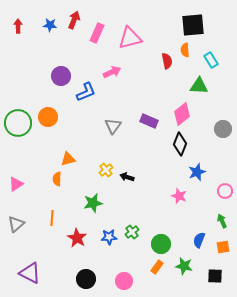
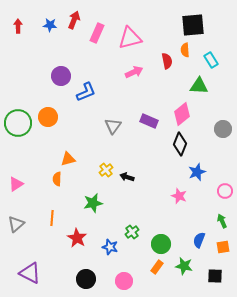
pink arrow at (112, 72): moved 22 px right
blue star at (109, 237): moved 1 px right, 10 px down; rotated 21 degrees clockwise
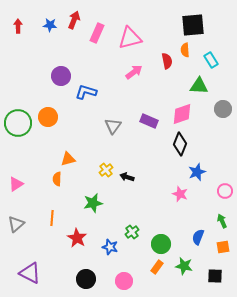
pink arrow at (134, 72): rotated 12 degrees counterclockwise
blue L-shape at (86, 92): rotated 140 degrees counterclockwise
pink diamond at (182, 114): rotated 20 degrees clockwise
gray circle at (223, 129): moved 20 px up
pink star at (179, 196): moved 1 px right, 2 px up
blue semicircle at (199, 240): moved 1 px left, 3 px up
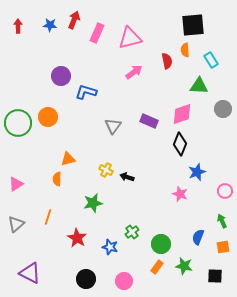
yellow cross at (106, 170): rotated 24 degrees counterclockwise
orange line at (52, 218): moved 4 px left, 1 px up; rotated 14 degrees clockwise
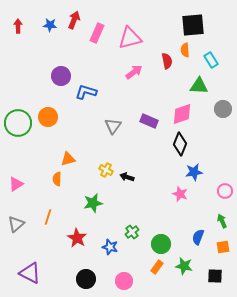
blue star at (197, 172): moved 3 px left; rotated 12 degrees clockwise
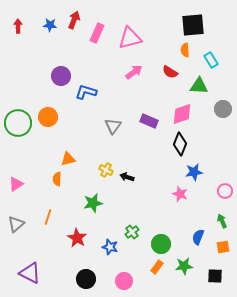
red semicircle at (167, 61): moved 3 px right, 11 px down; rotated 133 degrees clockwise
green star at (184, 266): rotated 18 degrees counterclockwise
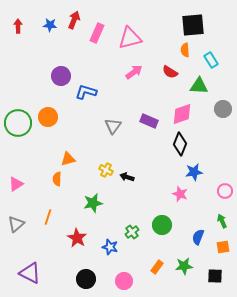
green circle at (161, 244): moved 1 px right, 19 px up
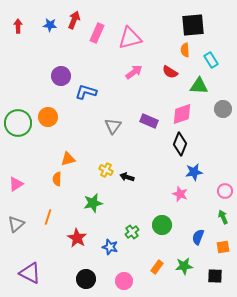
green arrow at (222, 221): moved 1 px right, 4 px up
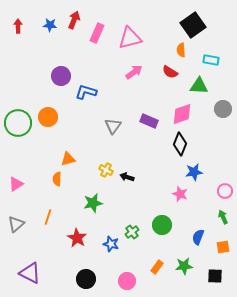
black square at (193, 25): rotated 30 degrees counterclockwise
orange semicircle at (185, 50): moved 4 px left
cyan rectangle at (211, 60): rotated 49 degrees counterclockwise
blue star at (110, 247): moved 1 px right, 3 px up
pink circle at (124, 281): moved 3 px right
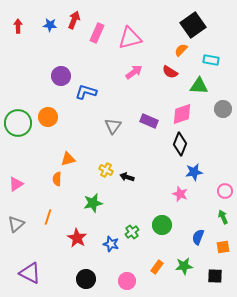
orange semicircle at (181, 50): rotated 48 degrees clockwise
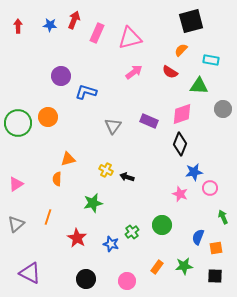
black square at (193, 25): moved 2 px left, 4 px up; rotated 20 degrees clockwise
pink circle at (225, 191): moved 15 px left, 3 px up
orange square at (223, 247): moved 7 px left, 1 px down
